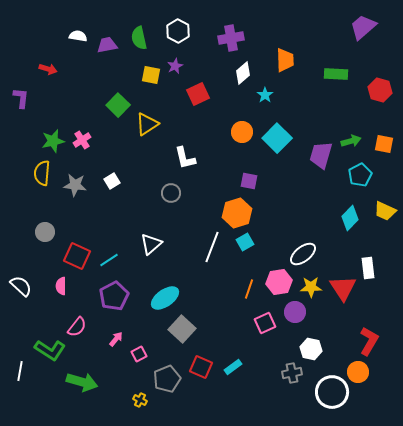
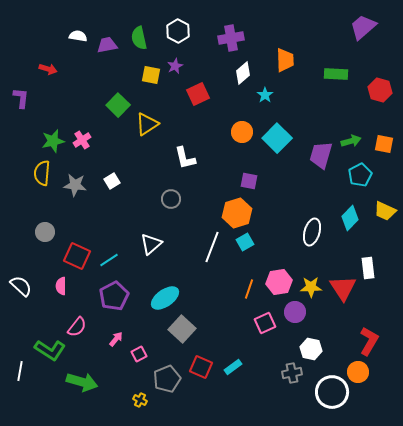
gray circle at (171, 193): moved 6 px down
white ellipse at (303, 254): moved 9 px right, 22 px up; rotated 36 degrees counterclockwise
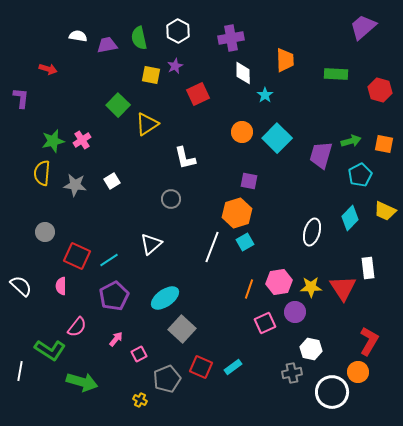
white diamond at (243, 73): rotated 50 degrees counterclockwise
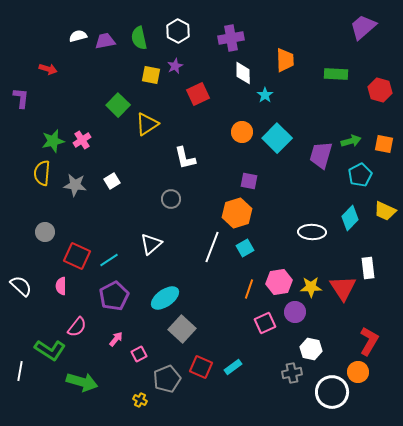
white semicircle at (78, 36): rotated 24 degrees counterclockwise
purple trapezoid at (107, 45): moved 2 px left, 4 px up
white ellipse at (312, 232): rotated 76 degrees clockwise
cyan square at (245, 242): moved 6 px down
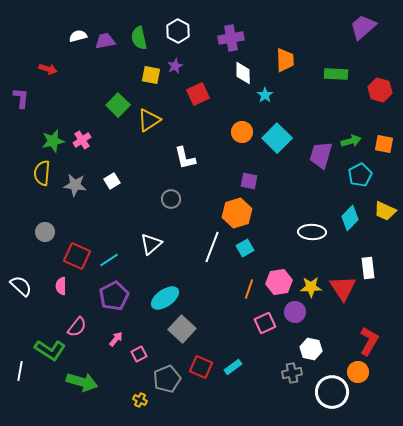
yellow triangle at (147, 124): moved 2 px right, 4 px up
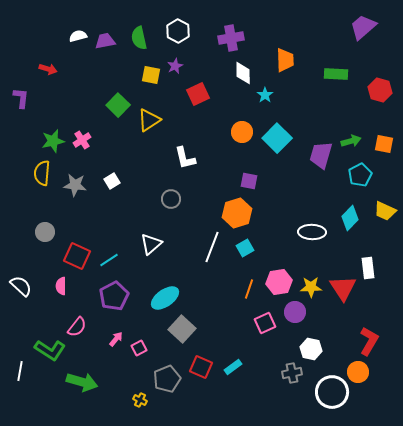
pink square at (139, 354): moved 6 px up
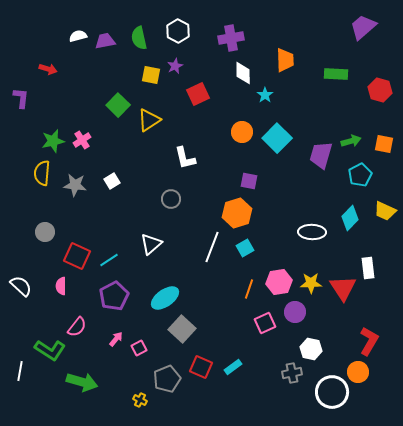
yellow star at (311, 287): moved 4 px up
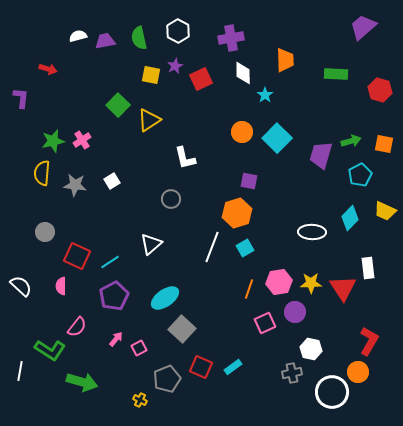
red square at (198, 94): moved 3 px right, 15 px up
cyan line at (109, 260): moved 1 px right, 2 px down
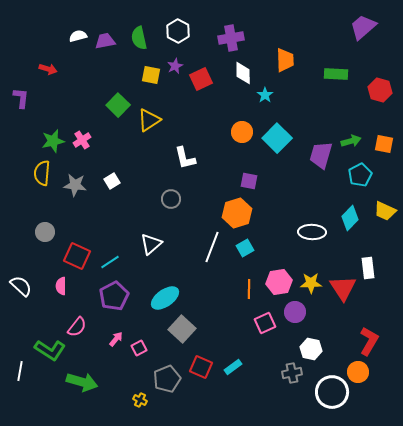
orange line at (249, 289): rotated 18 degrees counterclockwise
